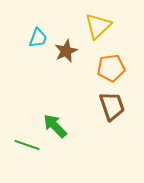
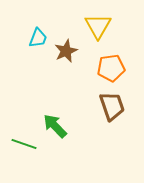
yellow triangle: rotated 16 degrees counterclockwise
green line: moved 3 px left, 1 px up
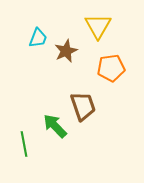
brown trapezoid: moved 29 px left
green line: rotated 60 degrees clockwise
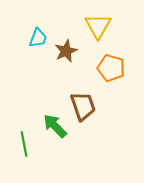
orange pentagon: rotated 24 degrees clockwise
